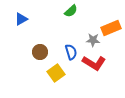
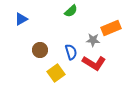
brown circle: moved 2 px up
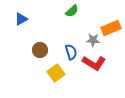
green semicircle: moved 1 px right
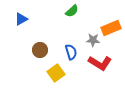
red L-shape: moved 6 px right
